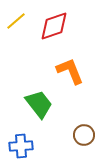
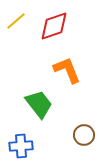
orange L-shape: moved 3 px left, 1 px up
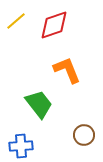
red diamond: moved 1 px up
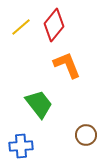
yellow line: moved 5 px right, 6 px down
red diamond: rotated 32 degrees counterclockwise
orange L-shape: moved 5 px up
brown circle: moved 2 px right
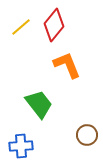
brown circle: moved 1 px right
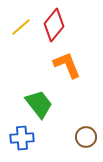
brown circle: moved 1 px left, 2 px down
blue cross: moved 1 px right, 8 px up
